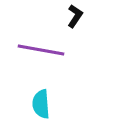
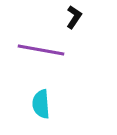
black L-shape: moved 1 px left, 1 px down
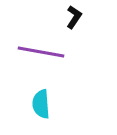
purple line: moved 2 px down
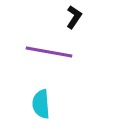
purple line: moved 8 px right
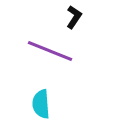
purple line: moved 1 px right, 1 px up; rotated 12 degrees clockwise
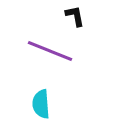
black L-shape: moved 1 px right, 1 px up; rotated 45 degrees counterclockwise
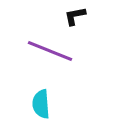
black L-shape: rotated 90 degrees counterclockwise
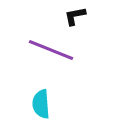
purple line: moved 1 px right, 1 px up
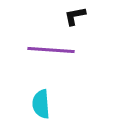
purple line: rotated 18 degrees counterclockwise
